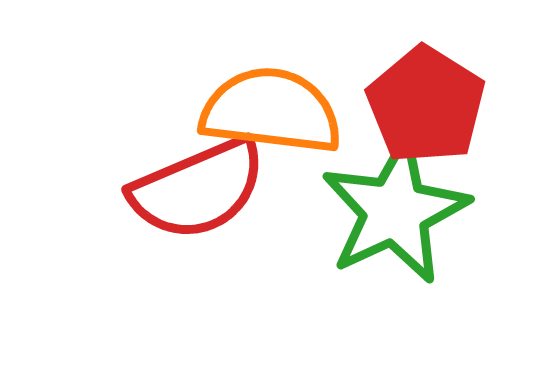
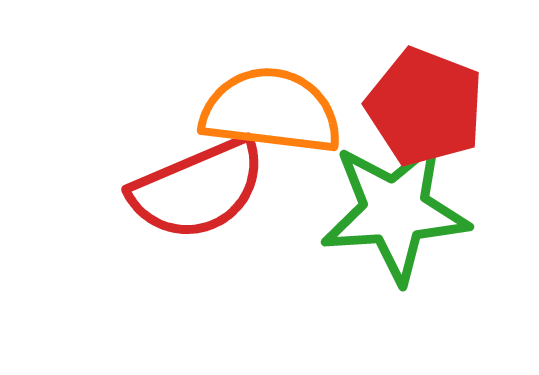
red pentagon: moved 1 px left, 2 px down; rotated 11 degrees counterclockwise
green star: rotated 21 degrees clockwise
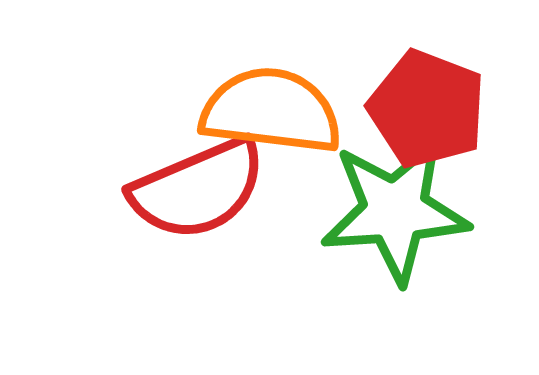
red pentagon: moved 2 px right, 2 px down
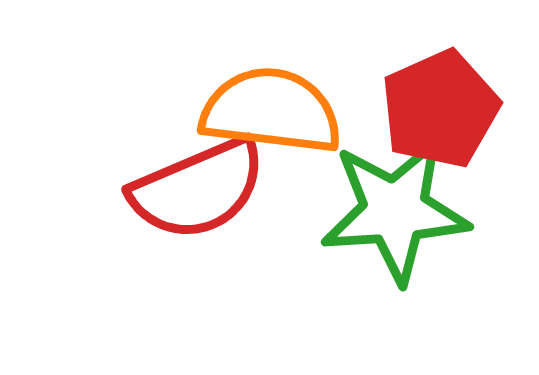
red pentagon: moved 13 px right; rotated 27 degrees clockwise
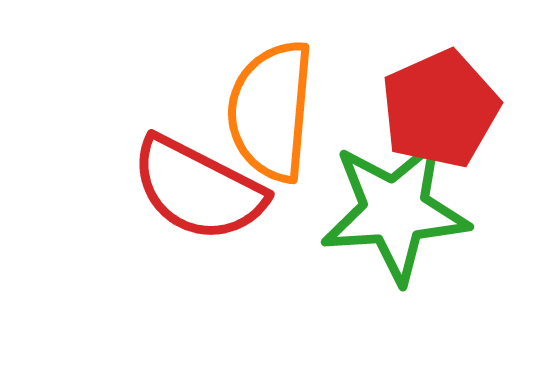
orange semicircle: rotated 92 degrees counterclockwise
red semicircle: rotated 50 degrees clockwise
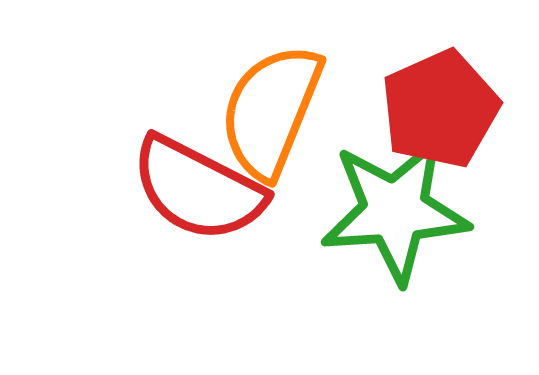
orange semicircle: rotated 17 degrees clockwise
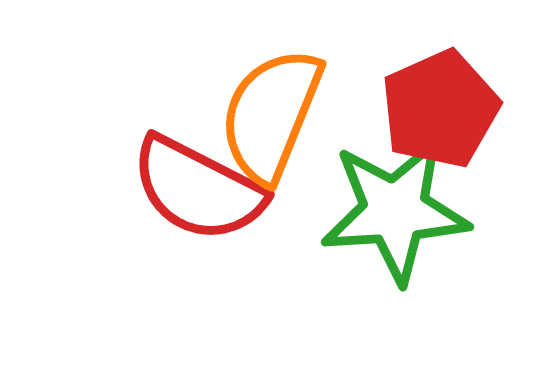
orange semicircle: moved 4 px down
